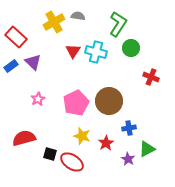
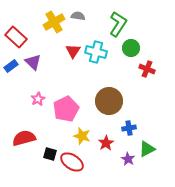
red cross: moved 4 px left, 8 px up
pink pentagon: moved 10 px left, 6 px down
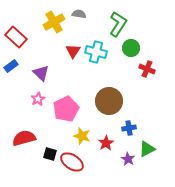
gray semicircle: moved 1 px right, 2 px up
purple triangle: moved 8 px right, 11 px down
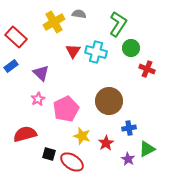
red semicircle: moved 1 px right, 4 px up
black square: moved 1 px left
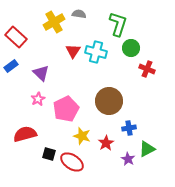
green L-shape: rotated 15 degrees counterclockwise
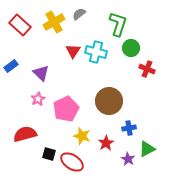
gray semicircle: rotated 48 degrees counterclockwise
red rectangle: moved 4 px right, 12 px up
